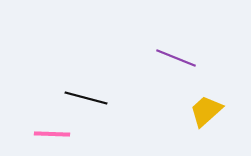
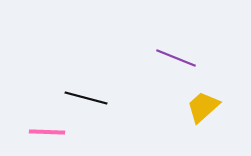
yellow trapezoid: moved 3 px left, 4 px up
pink line: moved 5 px left, 2 px up
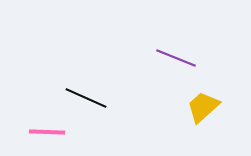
black line: rotated 9 degrees clockwise
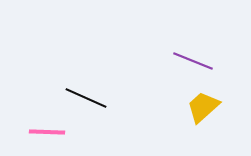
purple line: moved 17 px right, 3 px down
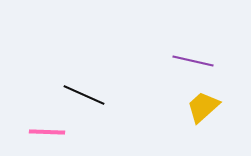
purple line: rotated 9 degrees counterclockwise
black line: moved 2 px left, 3 px up
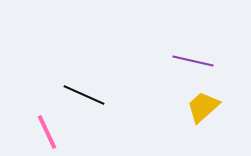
pink line: rotated 63 degrees clockwise
